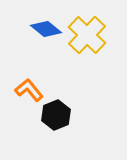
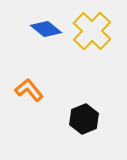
yellow cross: moved 5 px right, 4 px up
black hexagon: moved 28 px right, 4 px down
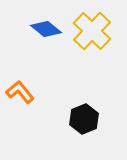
orange L-shape: moved 9 px left, 2 px down
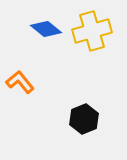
yellow cross: rotated 30 degrees clockwise
orange L-shape: moved 10 px up
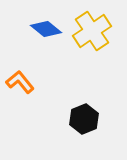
yellow cross: rotated 18 degrees counterclockwise
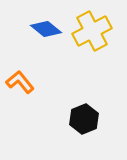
yellow cross: rotated 6 degrees clockwise
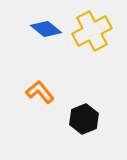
orange L-shape: moved 20 px right, 10 px down
